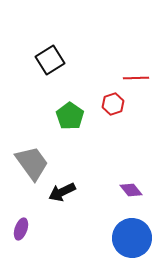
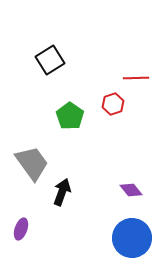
black arrow: rotated 136 degrees clockwise
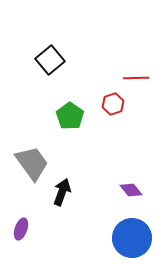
black square: rotated 8 degrees counterclockwise
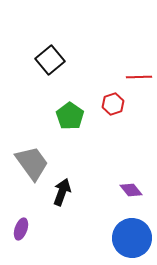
red line: moved 3 px right, 1 px up
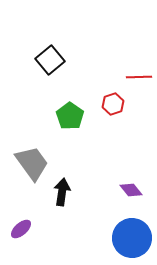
black arrow: rotated 12 degrees counterclockwise
purple ellipse: rotated 30 degrees clockwise
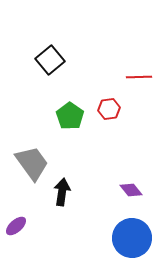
red hexagon: moved 4 px left, 5 px down; rotated 10 degrees clockwise
purple ellipse: moved 5 px left, 3 px up
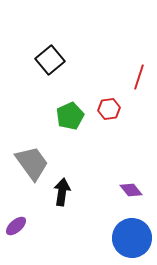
red line: rotated 70 degrees counterclockwise
green pentagon: rotated 12 degrees clockwise
